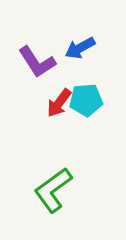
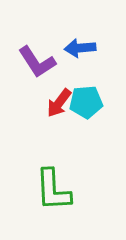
blue arrow: rotated 24 degrees clockwise
cyan pentagon: moved 2 px down
green L-shape: rotated 57 degrees counterclockwise
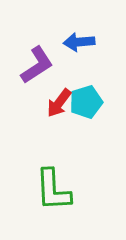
blue arrow: moved 1 px left, 6 px up
purple L-shape: moved 3 px down; rotated 90 degrees counterclockwise
cyan pentagon: rotated 12 degrees counterclockwise
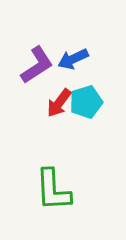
blue arrow: moved 6 px left, 17 px down; rotated 20 degrees counterclockwise
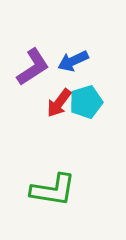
blue arrow: moved 2 px down
purple L-shape: moved 4 px left, 2 px down
green L-shape: rotated 78 degrees counterclockwise
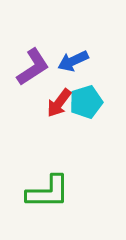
green L-shape: moved 5 px left, 2 px down; rotated 9 degrees counterclockwise
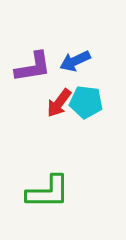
blue arrow: moved 2 px right
purple L-shape: rotated 24 degrees clockwise
cyan pentagon: rotated 24 degrees clockwise
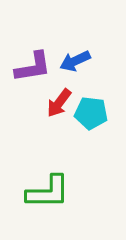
cyan pentagon: moved 5 px right, 11 px down
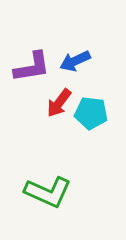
purple L-shape: moved 1 px left
green L-shape: rotated 24 degrees clockwise
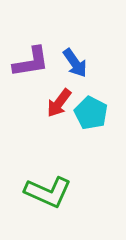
blue arrow: moved 2 px down; rotated 100 degrees counterclockwise
purple L-shape: moved 1 px left, 5 px up
cyan pentagon: rotated 20 degrees clockwise
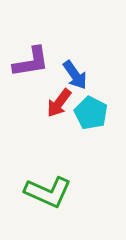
blue arrow: moved 12 px down
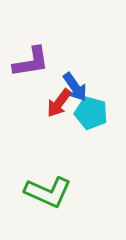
blue arrow: moved 12 px down
cyan pentagon: rotated 12 degrees counterclockwise
